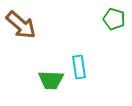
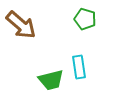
green pentagon: moved 29 px left
green trapezoid: rotated 16 degrees counterclockwise
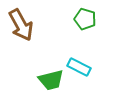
brown arrow: rotated 20 degrees clockwise
cyan rectangle: rotated 55 degrees counterclockwise
